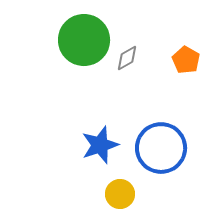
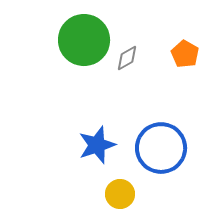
orange pentagon: moved 1 px left, 6 px up
blue star: moved 3 px left
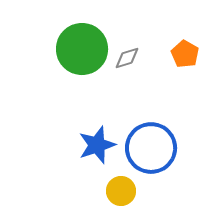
green circle: moved 2 px left, 9 px down
gray diamond: rotated 12 degrees clockwise
blue circle: moved 10 px left
yellow circle: moved 1 px right, 3 px up
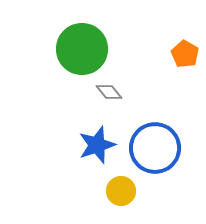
gray diamond: moved 18 px left, 34 px down; rotated 68 degrees clockwise
blue circle: moved 4 px right
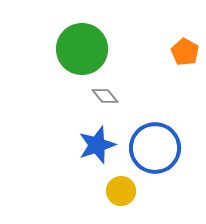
orange pentagon: moved 2 px up
gray diamond: moved 4 px left, 4 px down
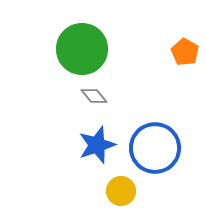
gray diamond: moved 11 px left
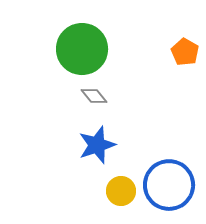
blue circle: moved 14 px right, 37 px down
